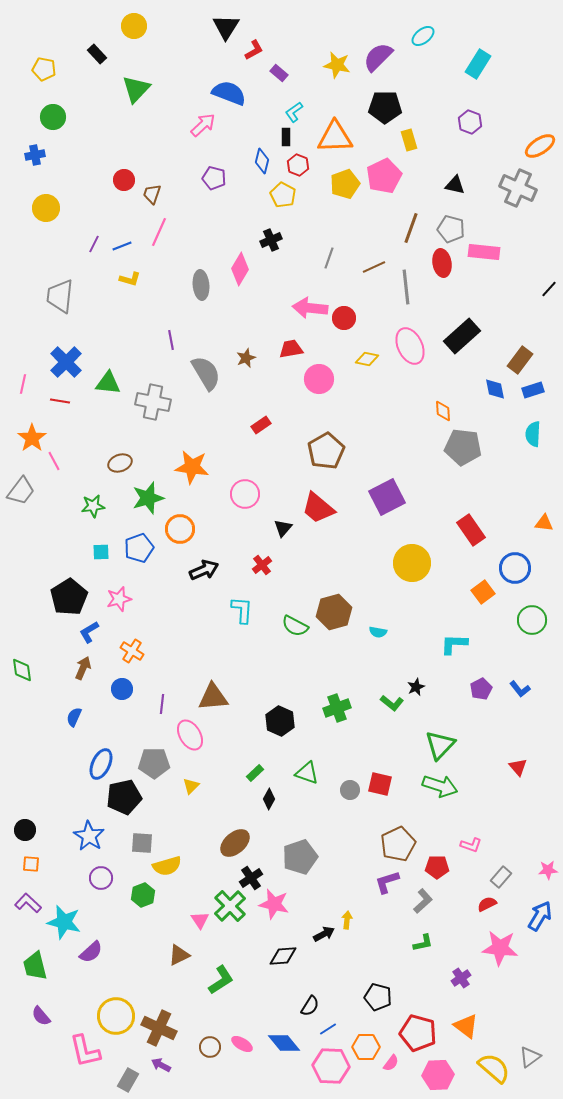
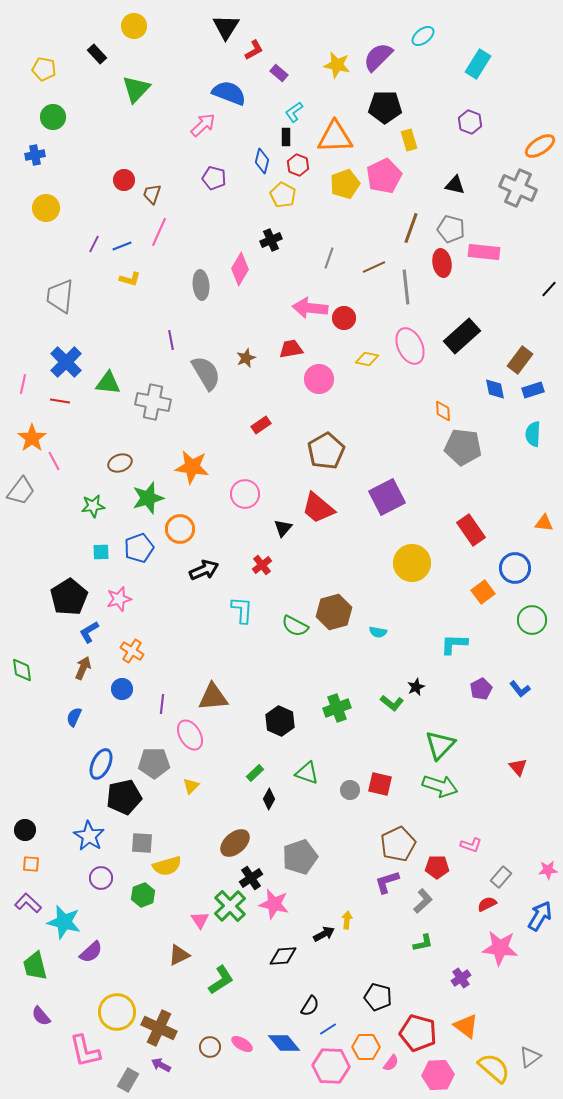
yellow circle at (116, 1016): moved 1 px right, 4 px up
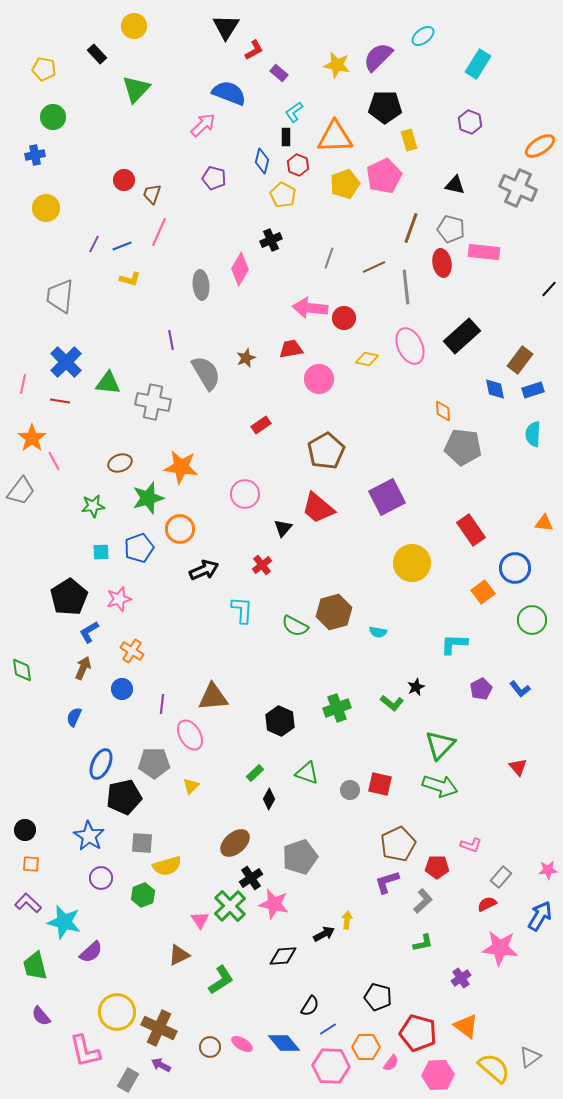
orange star at (192, 467): moved 11 px left
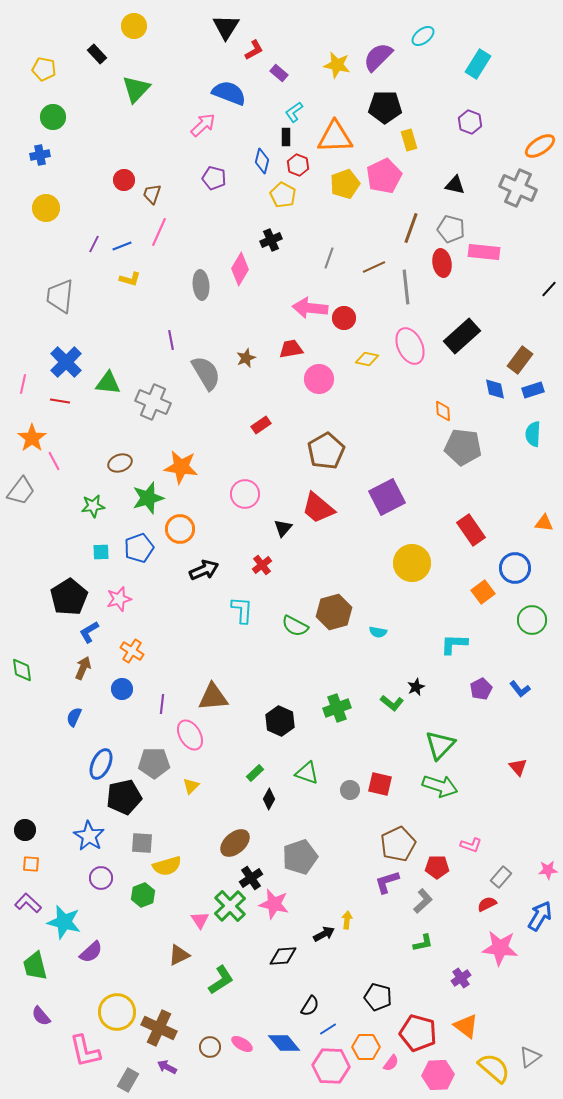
blue cross at (35, 155): moved 5 px right
gray cross at (153, 402): rotated 12 degrees clockwise
purple arrow at (161, 1065): moved 6 px right, 2 px down
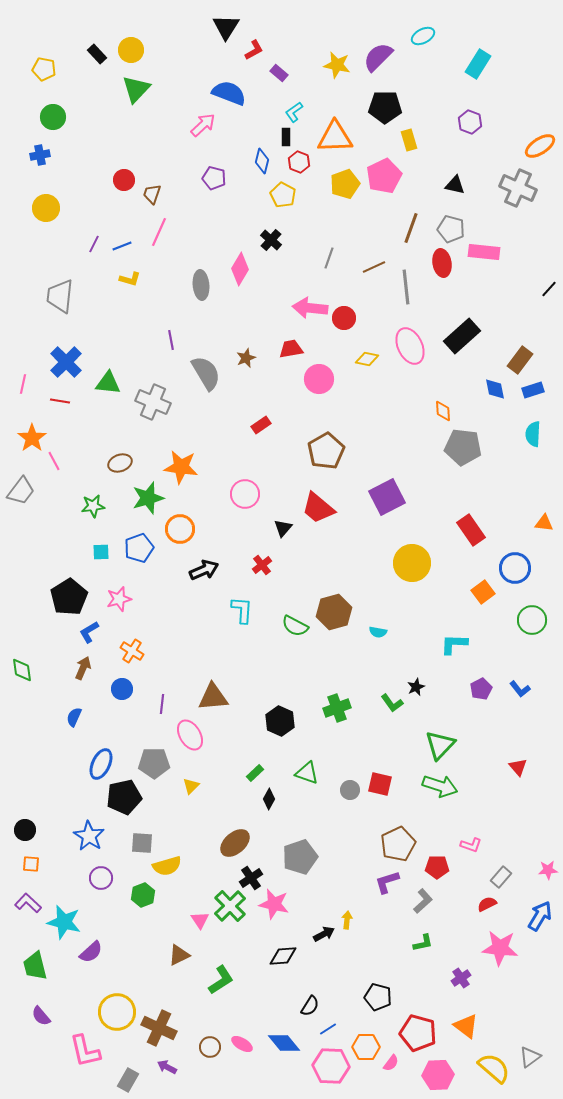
yellow circle at (134, 26): moved 3 px left, 24 px down
cyan ellipse at (423, 36): rotated 10 degrees clockwise
red hexagon at (298, 165): moved 1 px right, 3 px up
black cross at (271, 240): rotated 25 degrees counterclockwise
green L-shape at (392, 703): rotated 15 degrees clockwise
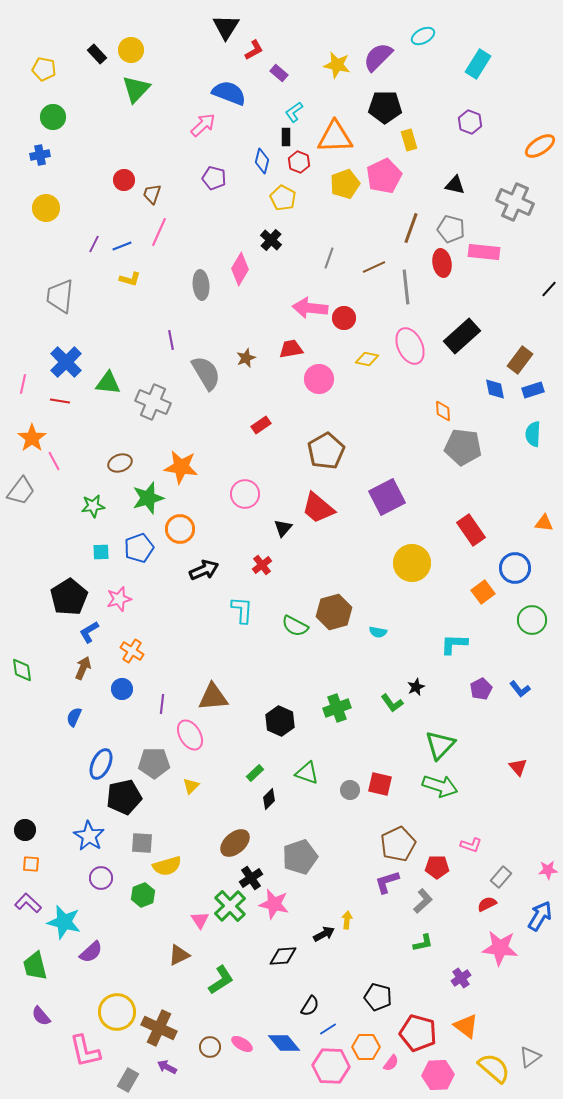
gray cross at (518, 188): moved 3 px left, 14 px down
yellow pentagon at (283, 195): moved 3 px down
black diamond at (269, 799): rotated 15 degrees clockwise
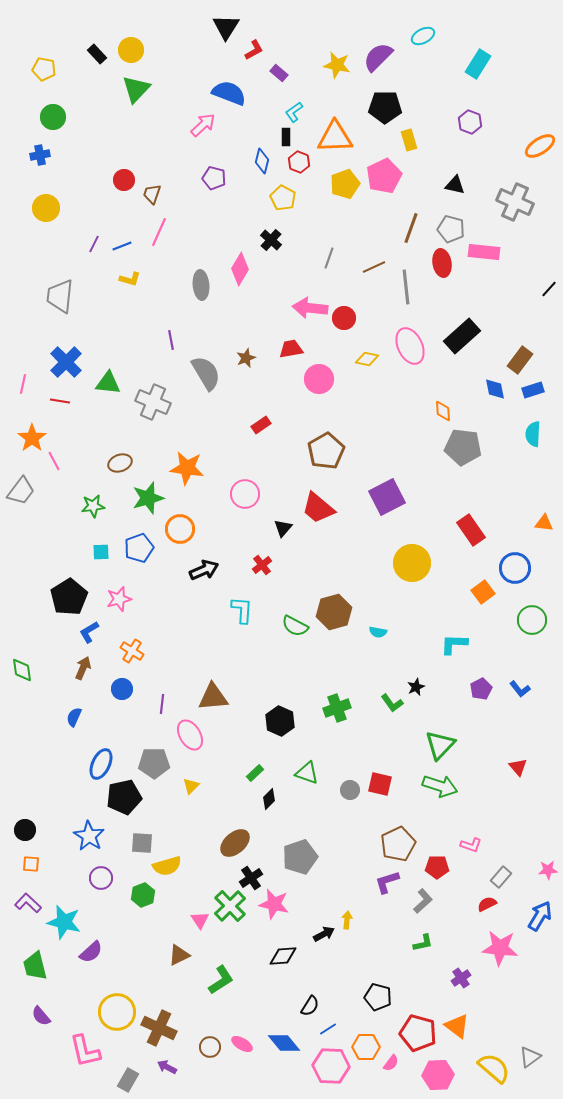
orange star at (181, 467): moved 6 px right, 1 px down
orange triangle at (466, 1026): moved 9 px left
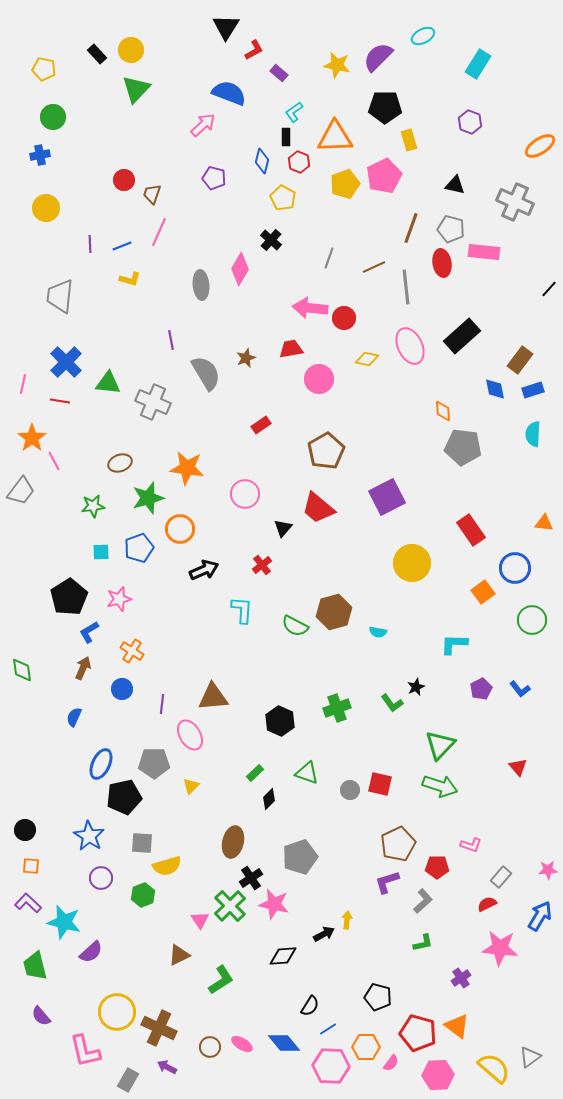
purple line at (94, 244): moved 4 px left; rotated 30 degrees counterclockwise
brown ellipse at (235, 843): moved 2 px left, 1 px up; rotated 36 degrees counterclockwise
orange square at (31, 864): moved 2 px down
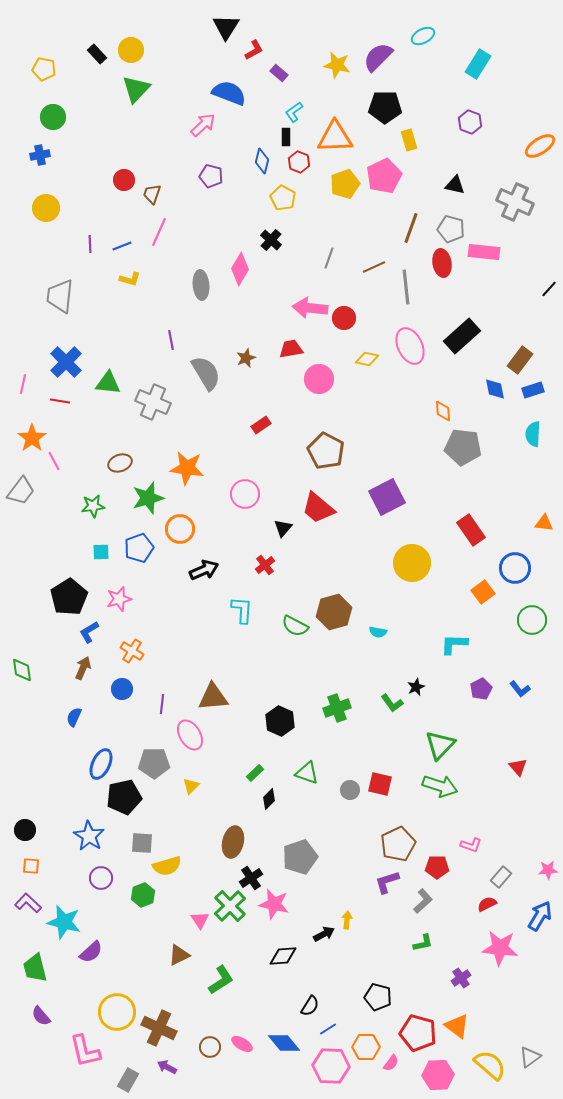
purple pentagon at (214, 178): moved 3 px left, 2 px up
brown pentagon at (326, 451): rotated 15 degrees counterclockwise
red cross at (262, 565): moved 3 px right
green trapezoid at (35, 966): moved 2 px down
yellow semicircle at (494, 1068): moved 4 px left, 3 px up
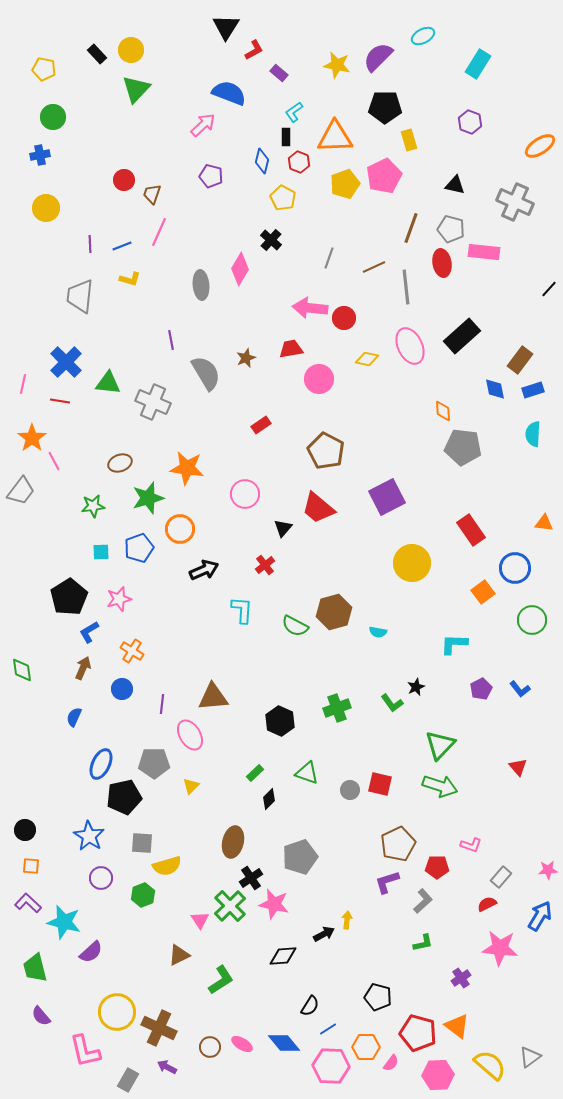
gray trapezoid at (60, 296): moved 20 px right
